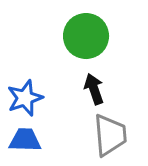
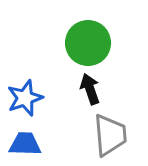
green circle: moved 2 px right, 7 px down
black arrow: moved 4 px left
blue trapezoid: moved 4 px down
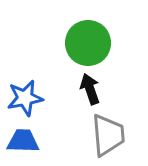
blue star: rotated 9 degrees clockwise
gray trapezoid: moved 2 px left
blue trapezoid: moved 2 px left, 3 px up
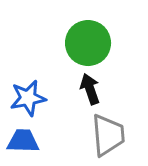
blue star: moved 3 px right
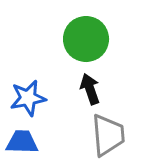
green circle: moved 2 px left, 4 px up
blue trapezoid: moved 1 px left, 1 px down
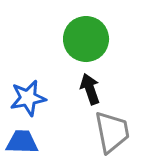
gray trapezoid: moved 4 px right, 3 px up; rotated 6 degrees counterclockwise
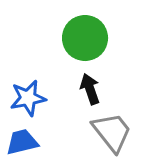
green circle: moved 1 px left, 1 px up
gray trapezoid: rotated 27 degrees counterclockwise
blue trapezoid: rotated 16 degrees counterclockwise
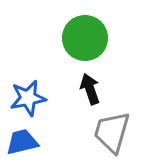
gray trapezoid: rotated 126 degrees counterclockwise
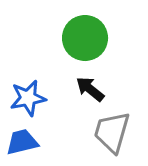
black arrow: rotated 32 degrees counterclockwise
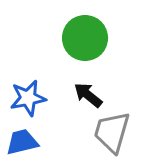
black arrow: moved 2 px left, 6 px down
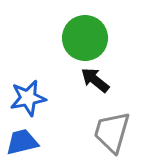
black arrow: moved 7 px right, 15 px up
